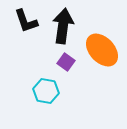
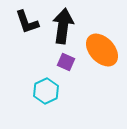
black L-shape: moved 1 px right, 1 px down
purple square: rotated 12 degrees counterclockwise
cyan hexagon: rotated 25 degrees clockwise
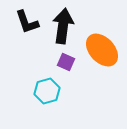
cyan hexagon: moved 1 px right; rotated 10 degrees clockwise
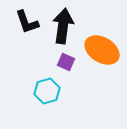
orange ellipse: rotated 16 degrees counterclockwise
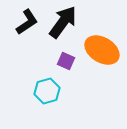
black L-shape: rotated 104 degrees counterclockwise
black arrow: moved 4 px up; rotated 28 degrees clockwise
purple square: moved 1 px up
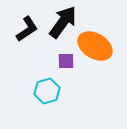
black L-shape: moved 7 px down
orange ellipse: moved 7 px left, 4 px up
purple square: rotated 24 degrees counterclockwise
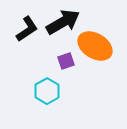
black arrow: rotated 24 degrees clockwise
purple square: rotated 18 degrees counterclockwise
cyan hexagon: rotated 15 degrees counterclockwise
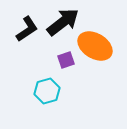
black arrow: rotated 8 degrees counterclockwise
purple square: moved 1 px up
cyan hexagon: rotated 15 degrees clockwise
